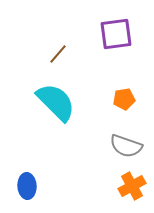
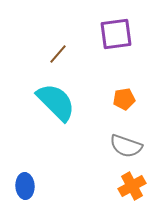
blue ellipse: moved 2 px left
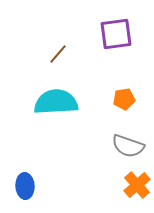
cyan semicircle: rotated 48 degrees counterclockwise
gray semicircle: moved 2 px right
orange cross: moved 5 px right, 1 px up; rotated 12 degrees counterclockwise
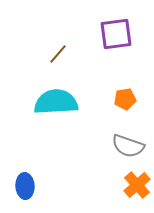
orange pentagon: moved 1 px right
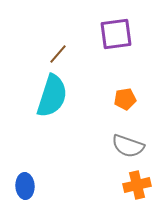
cyan semicircle: moved 4 px left, 6 px up; rotated 111 degrees clockwise
orange cross: rotated 28 degrees clockwise
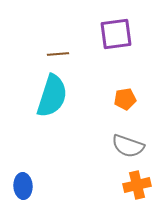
brown line: rotated 45 degrees clockwise
blue ellipse: moved 2 px left
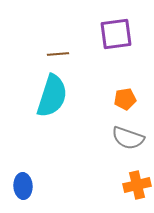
gray semicircle: moved 8 px up
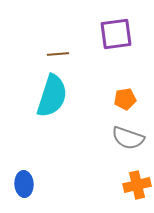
blue ellipse: moved 1 px right, 2 px up
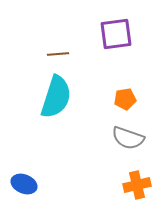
cyan semicircle: moved 4 px right, 1 px down
blue ellipse: rotated 65 degrees counterclockwise
